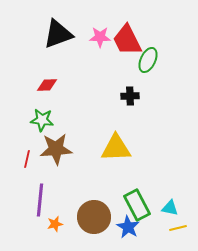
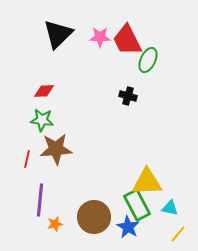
black triangle: rotated 24 degrees counterclockwise
red diamond: moved 3 px left, 6 px down
black cross: moved 2 px left; rotated 18 degrees clockwise
yellow triangle: moved 31 px right, 34 px down
yellow line: moved 6 px down; rotated 36 degrees counterclockwise
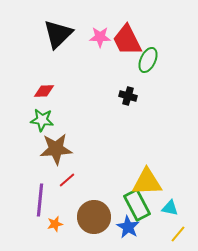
red line: moved 40 px right, 21 px down; rotated 36 degrees clockwise
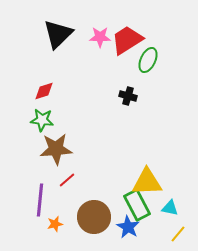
red trapezoid: rotated 84 degrees clockwise
red diamond: rotated 15 degrees counterclockwise
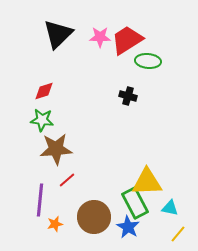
green ellipse: moved 1 px down; rotated 70 degrees clockwise
green rectangle: moved 2 px left, 2 px up
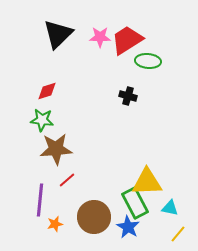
red diamond: moved 3 px right
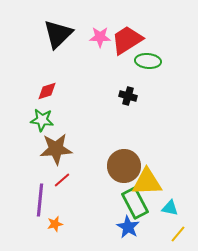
red line: moved 5 px left
brown circle: moved 30 px right, 51 px up
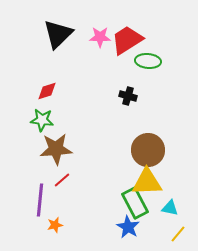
brown circle: moved 24 px right, 16 px up
orange star: moved 1 px down
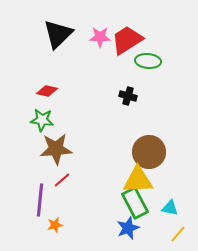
red diamond: rotated 30 degrees clockwise
brown circle: moved 1 px right, 2 px down
yellow triangle: moved 9 px left, 2 px up
blue star: moved 1 px down; rotated 20 degrees clockwise
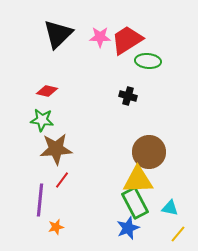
red line: rotated 12 degrees counterclockwise
orange star: moved 1 px right, 2 px down
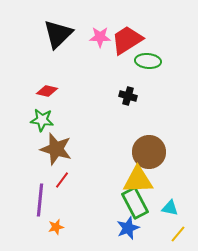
brown star: rotated 20 degrees clockwise
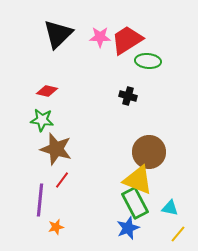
yellow triangle: rotated 24 degrees clockwise
